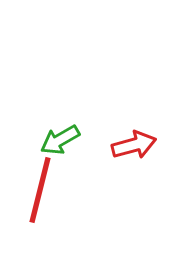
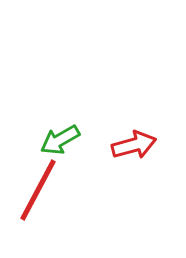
red line: moved 2 px left; rotated 14 degrees clockwise
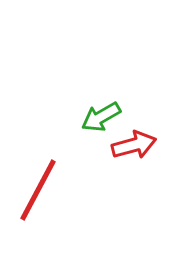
green arrow: moved 41 px right, 23 px up
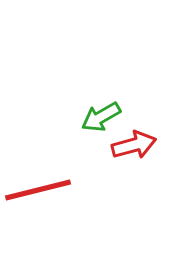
red line: rotated 48 degrees clockwise
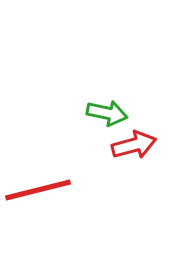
green arrow: moved 6 px right, 4 px up; rotated 138 degrees counterclockwise
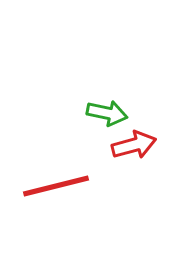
red line: moved 18 px right, 4 px up
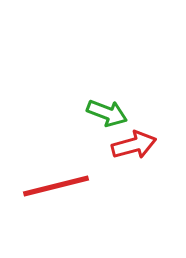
green arrow: rotated 9 degrees clockwise
